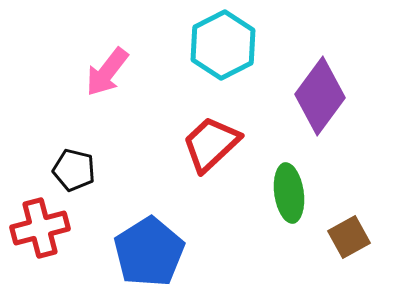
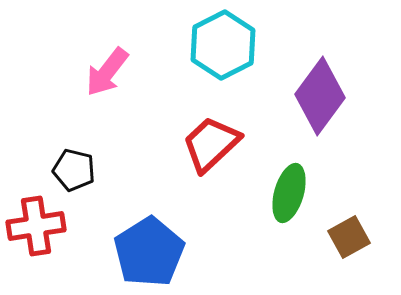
green ellipse: rotated 24 degrees clockwise
red cross: moved 4 px left, 2 px up; rotated 6 degrees clockwise
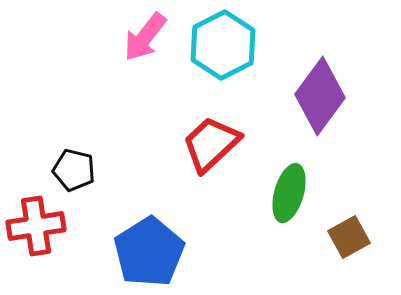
pink arrow: moved 38 px right, 35 px up
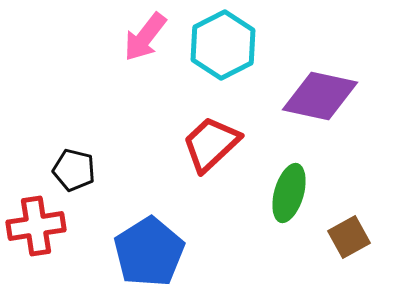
purple diamond: rotated 66 degrees clockwise
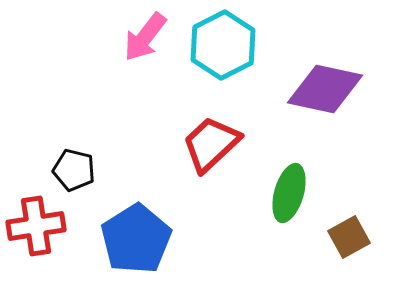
purple diamond: moved 5 px right, 7 px up
blue pentagon: moved 13 px left, 13 px up
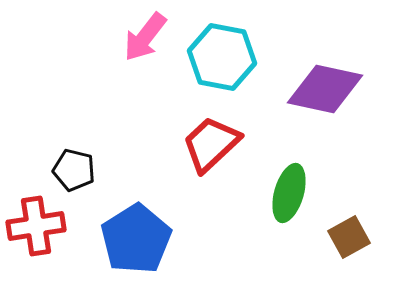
cyan hexagon: moved 1 px left, 12 px down; rotated 22 degrees counterclockwise
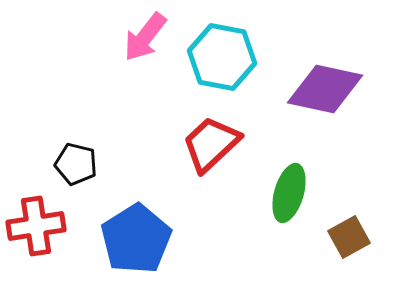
black pentagon: moved 2 px right, 6 px up
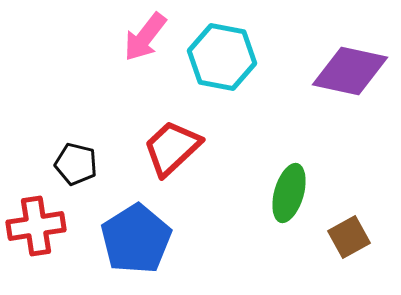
purple diamond: moved 25 px right, 18 px up
red trapezoid: moved 39 px left, 4 px down
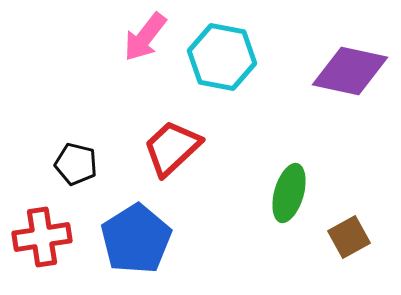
red cross: moved 6 px right, 11 px down
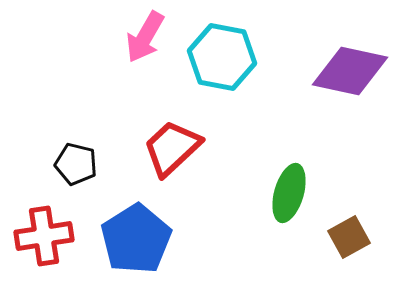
pink arrow: rotated 8 degrees counterclockwise
red cross: moved 2 px right, 1 px up
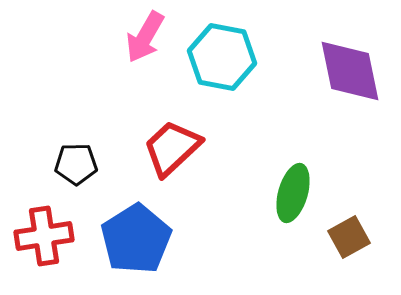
purple diamond: rotated 66 degrees clockwise
black pentagon: rotated 15 degrees counterclockwise
green ellipse: moved 4 px right
